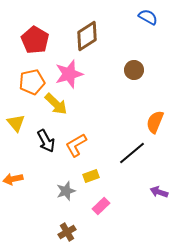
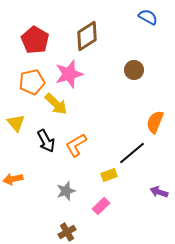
yellow rectangle: moved 18 px right, 1 px up
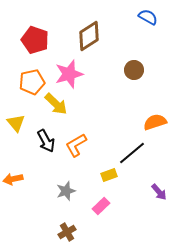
brown diamond: moved 2 px right
red pentagon: rotated 12 degrees counterclockwise
orange semicircle: rotated 50 degrees clockwise
purple arrow: rotated 150 degrees counterclockwise
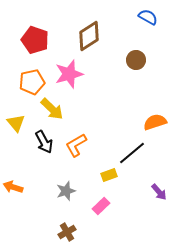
brown circle: moved 2 px right, 10 px up
yellow arrow: moved 4 px left, 5 px down
black arrow: moved 2 px left, 1 px down
orange arrow: moved 8 px down; rotated 30 degrees clockwise
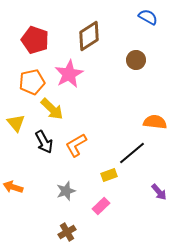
pink star: rotated 12 degrees counterclockwise
orange semicircle: rotated 25 degrees clockwise
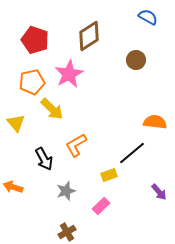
black arrow: moved 17 px down
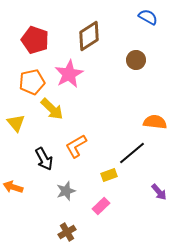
orange L-shape: moved 1 px down
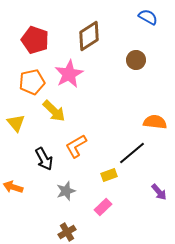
yellow arrow: moved 2 px right, 2 px down
pink rectangle: moved 2 px right, 1 px down
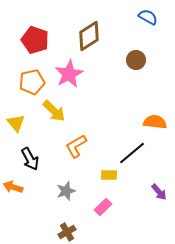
black arrow: moved 14 px left
yellow rectangle: rotated 21 degrees clockwise
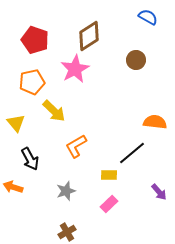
pink star: moved 6 px right, 5 px up
pink rectangle: moved 6 px right, 3 px up
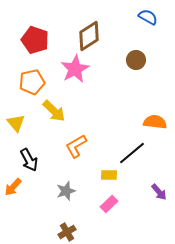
black arrow: moved 1 px left, 1 px down
orange arrow: rotated 66 degrees counterclockwise
